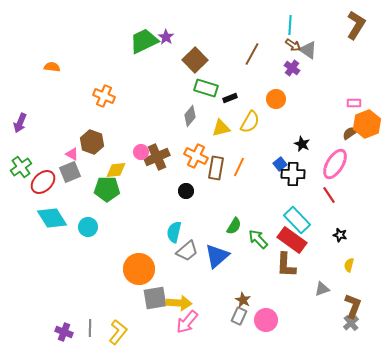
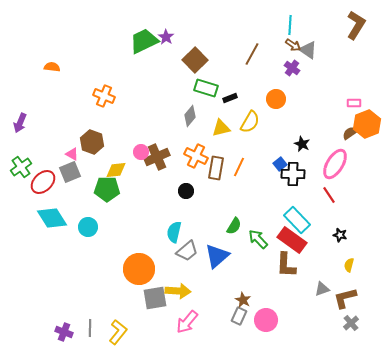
yellow arrow at (179, 303): moved 1 px left, 12 px up
brown L-shape at (353, 306): moved 8 px left, 8 px up; rotated 125 degrees counterclockwise
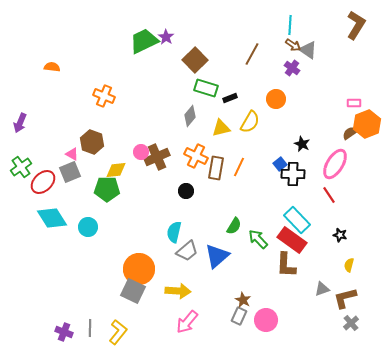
gray square at (155, 298): moved 22 px left, 7 px up; rotated 35 degrees clockwise
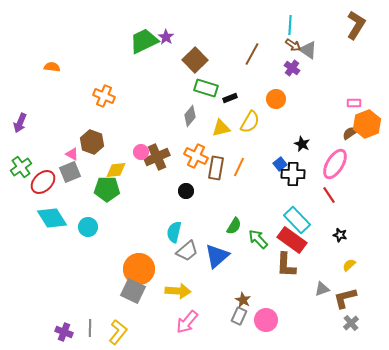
yellow semicircle at (349, 265): rotated 32 degrees clockwise
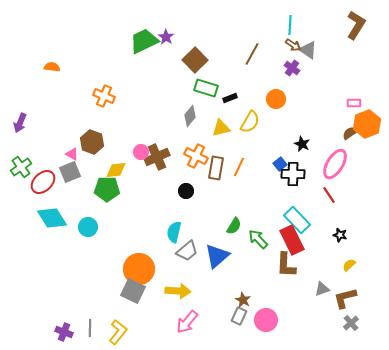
red rectangle at (292, 240): rotated 28 degrees clockwise
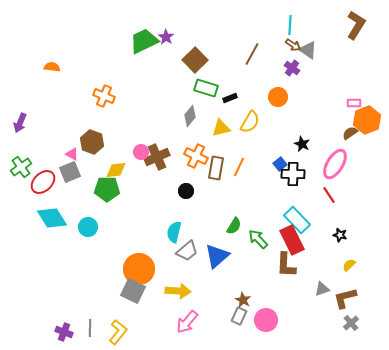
orange circle at (276, 99): moved 2 px right, 2 px up
orange hexagon at (367, 124): moved 4 px up
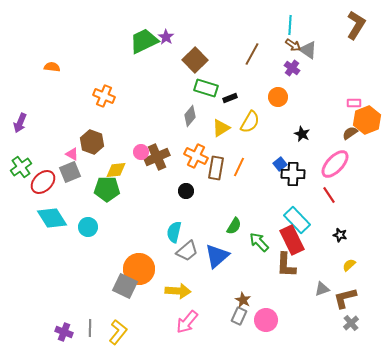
yellow triangle at (221, 128): rotated 18 degrees counterclockwise
black star at (302, 144): moved 10 px up
pink ellipse at (335, 164): rotated 12 degrees clockwise
green arrow at (258, 239): moved 1 px right, 3 px down
gray square at (133, 291): moved 8 px left, 5 px up
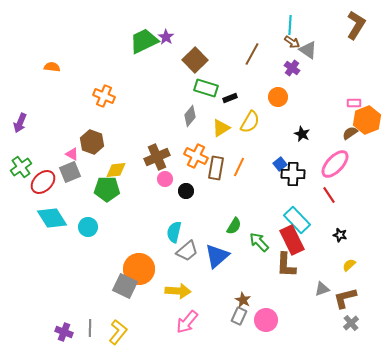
brown arrow at (293, 45): moved 1 px left, 3 px up
pink circle at (141, 152): moved 24 px right, 27 px down
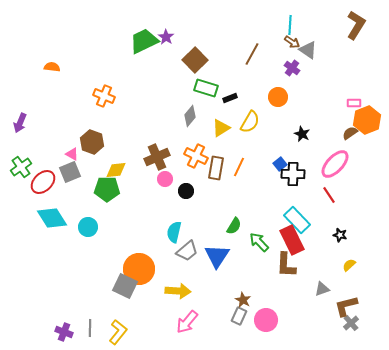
blue triangle at (217, 256): rotated 16 degrees counterclockwise
brown L-shape at (345, 298): moved 1 px right, 8 px down
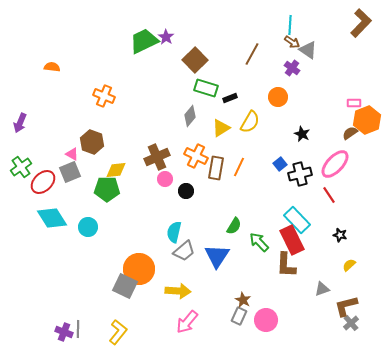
brown L-shape at (356, 25): moved 5 px right, 2 px up; rotated 12 degrees clockwise
black cross at (293, 174): moved 7 px right; rotated 15 degrees counterclockwise
gray trapezoid at (187, 251): moved 3 px left
gray line at (90, 328): moved 12 px left, 1 px down
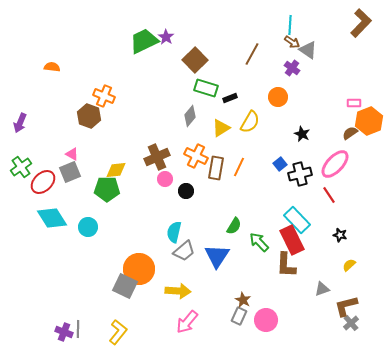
orange hexagon at (367, 120): moved 2 px right, 1 px down
brown hexagon at (92, 142): moved 3 px left, 26 px up
